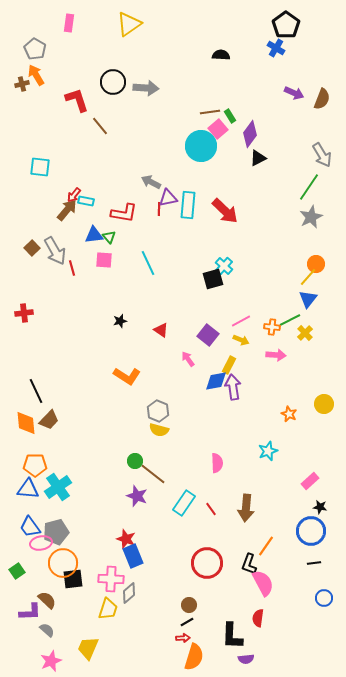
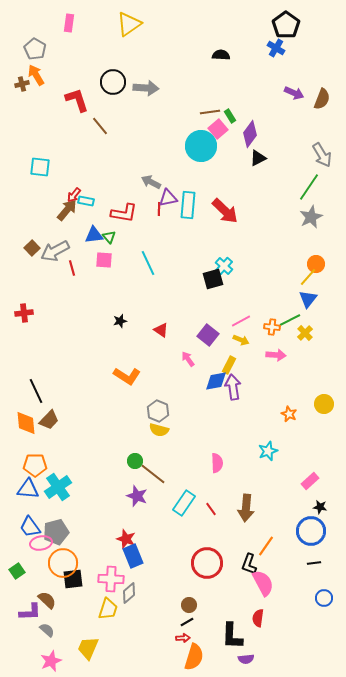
gray arrow at (55, 251): rotated 92 degrees clockwise
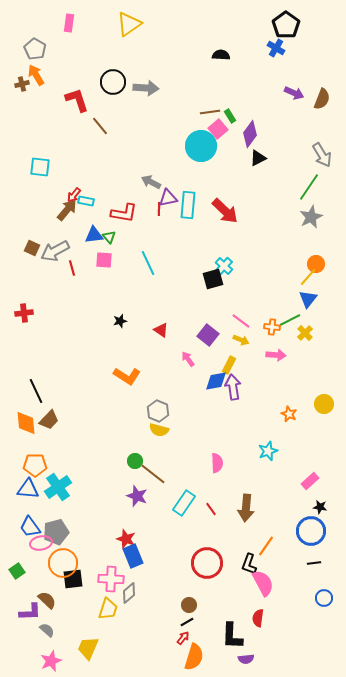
brown square at (32, 248): rotated 21 degrees counterclockwise
pink line at (241, 321): rotated 66 degrees clockwise
red arrow at (183, 638): rotated 48 degrees counterclockwise
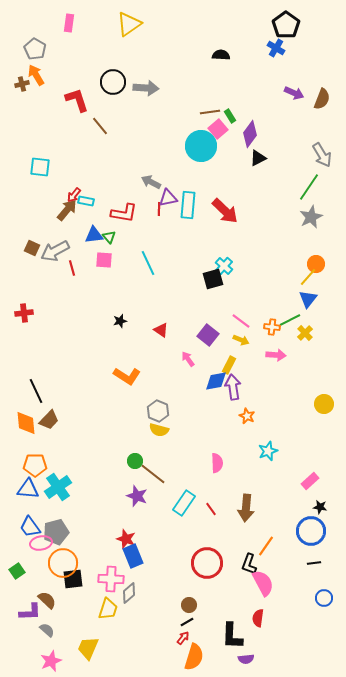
orange star at (289, 414): moved 42 px left, 2 px down
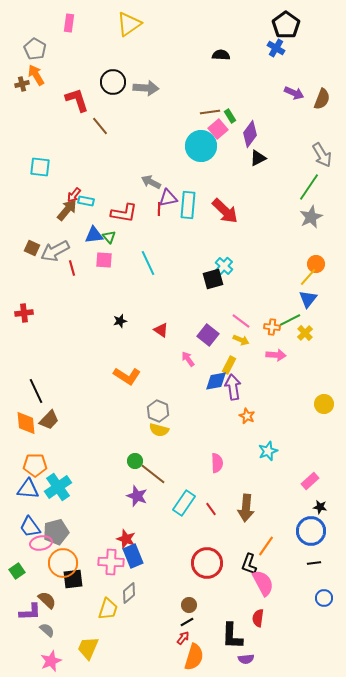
pink cross at (111, 579): moved 17 px up
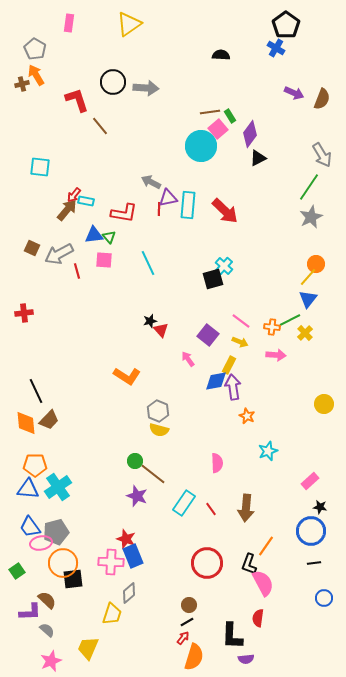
gray arrow at (55, 251): moved 4 px right, 3 px down
red line at (72, 268): moved 5 px right, 3 px down
black star at (120, 321): moved 30 px right
red triangle at (161, 330): rotated 14 degrees clockwise
yellow arrow at (241, 340): moved 1 px left, 2 px down
yellow trapezoid at (108, 609): moved 4 px right, 5 px down
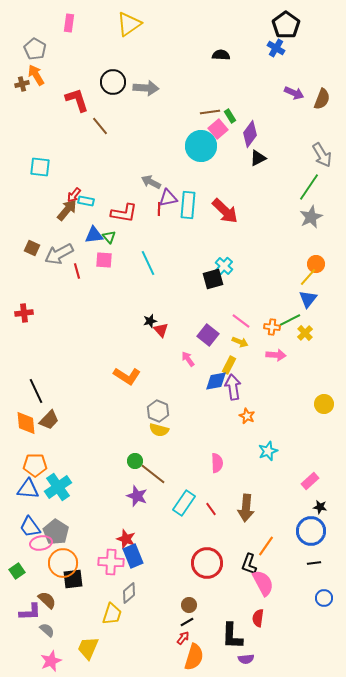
gray pentagon at (56, 532): rotated 25 degrees counterclockwise
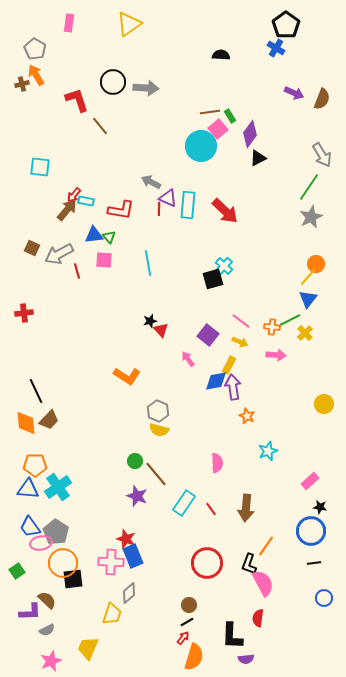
purple triangle at (168, 198): rotated 36 degrees clockwise
red L-shape at (124, 213): moved 3 px left, 3 px up
cyan line at (148, 263): rotated 15 degrees clockwise
brown line at (153, 474): moved 3 px right; rotated 12 degrees clockwise
gray semicircle at (47, 630): rotated 112 degrees clockwise
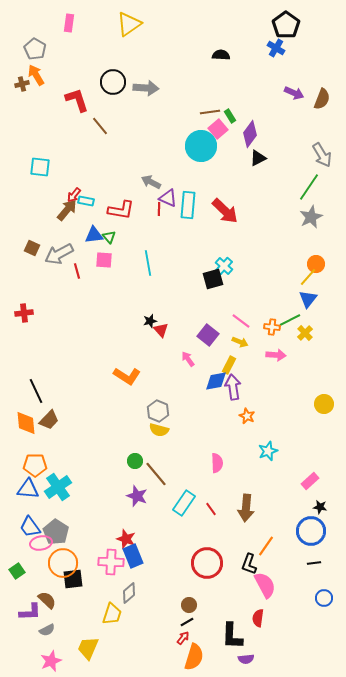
pink semicircle at (263, 583): moved 2 px right, 2 px down
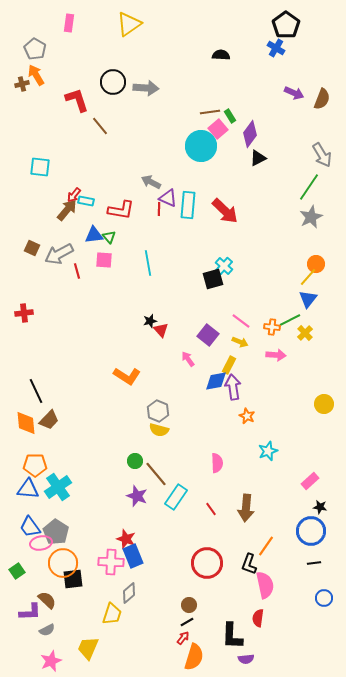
cyan rectangle at (184, 503): moved 8 px left, 6 px up
pink semicircle at (265, 585): rotated 16 degrees clockwise
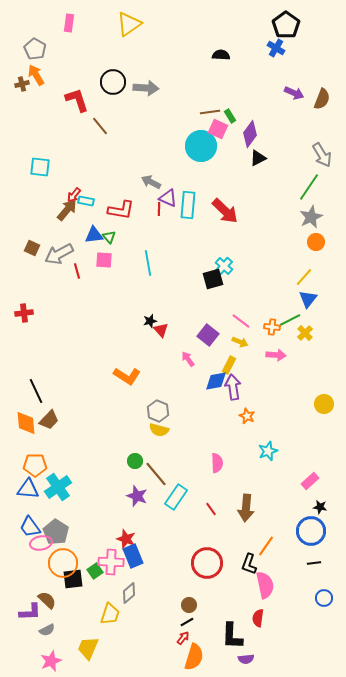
pink square at (218, 129): rotated 24 degrees counterclockwise
orange circle at (316, 264): moved 22 px up
yellow line at (308, 277): moved 4 px left
green square at (17, 571): moved 78 px right
yellow trapezoid at (112, 614): moved 2 px left
